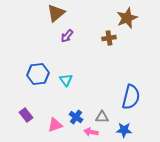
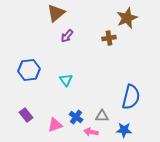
blue hexagon: moved 9 px left, 4 px up
gray triangle: moved 1 px up
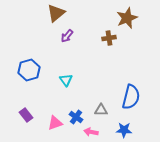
blue hexagon: rotated 10 degrees counterclockwise
gray triangle: moved 1 px left, 6 px up
pink triangle: moved 2 px up
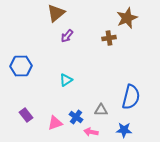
blue hexagon: moved 8 px left, 4 px up; rotated 15 degrees clockwise
cyan triangle: rotated 32 degrees clockwise
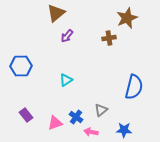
blue semicircle: moved 3 px right, 10 px up
gray triangle: rotated 40 degrees counterclockwise
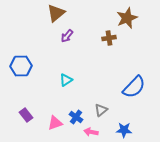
blue semicircle: rotated 30 degrees clockwise
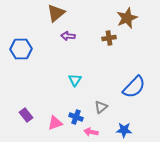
purple arrow: moved 1 px right; rotated 56 degrees clockwise
blue hexagon: moved 17 px up
cyan triangle: moved 9 px right; rotated 24 degrees counterclockwise
gray triangle: moved 3 px up
blue cross: rotated 16 degrees counterclockwise
